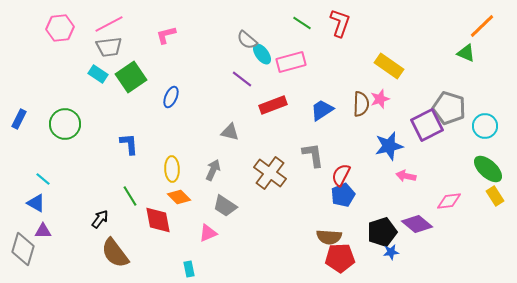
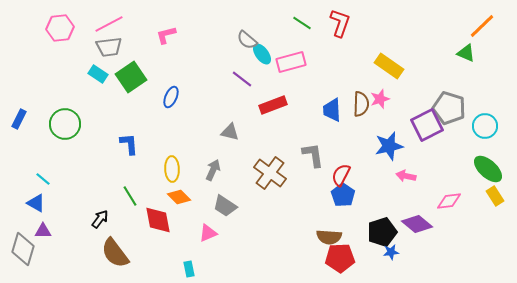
blue trapezoid at (322, 110): moved 10 px right; rotated 60 degrees counterclockwise
blue pentagon at (343, 195): rotated 15 degrees counterclockwise
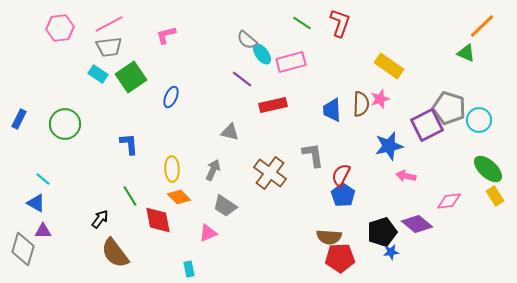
red rectangle at (273, 105): rotated 8 degrees clockwise
cyan circle at (485, 126): moved 6 px left, 6 px up
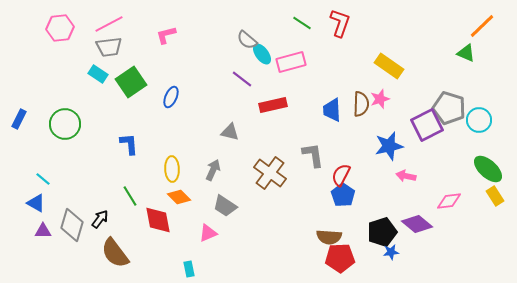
green square at (131, 77): moved 5 px down
gray diamond at (23, 249): moved 49 px right, 24 px up
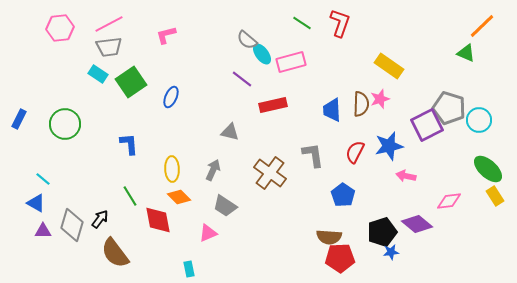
red semicircle at (341, 175): moved 14 px right, 23 px up
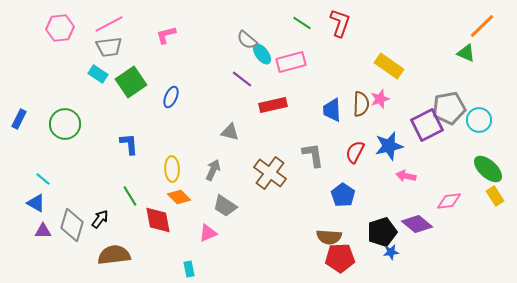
gray pentagon at (449, 108): rotated 28 degrees counterclockwise
brown semicircle at (115, 253): moved 1 px left, 2 px down; rotated 120 degrees clockwise
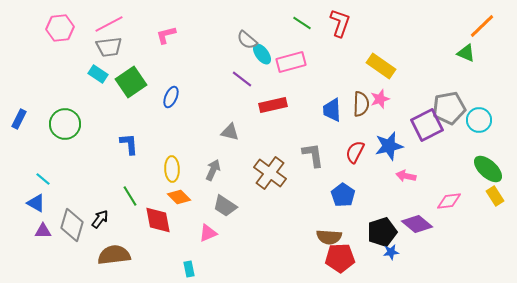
yellow rectangle at (389, 66): moved 8 px left
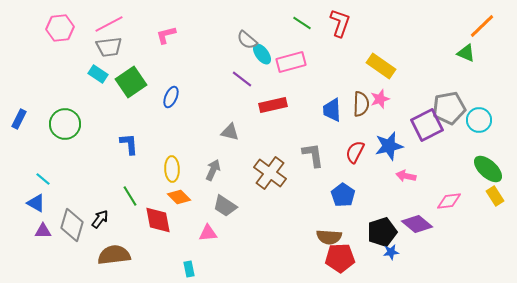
pink triangle at (208, 233): rotated 18 degrees clockwise
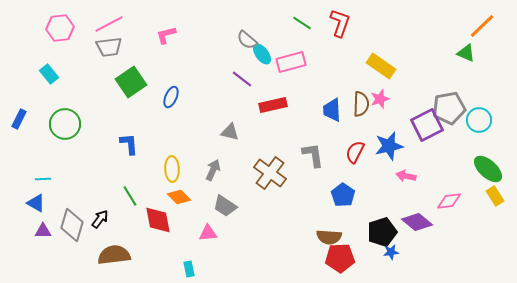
cyan rectangle at (98, 74): moved 49 px left; rotated 18 degrees clockwise
cyan line at (43, 179): rotated 42 degrees counterclockwise
purple diamond at (417, 224): moved 2 px up
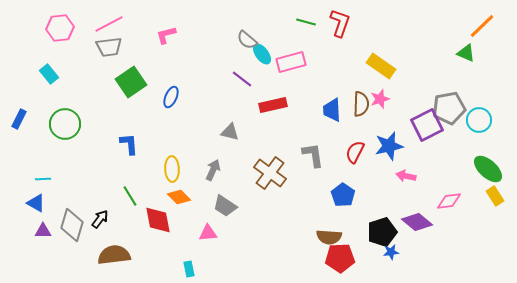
green line at (302, 23): moved 4 px right, 1 px up; rotated 18 degrees counterclockwise
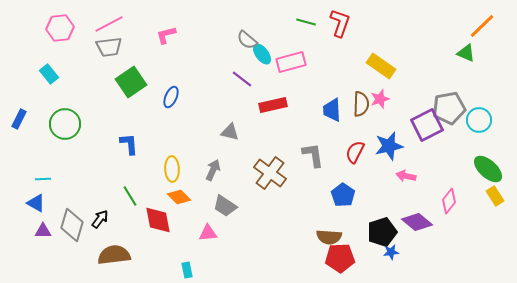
pink diamond at (449, 201): rotated 45 degrees counterclockwise
cyan rectangle at (189, 269): moved 2 px left, 1 px down
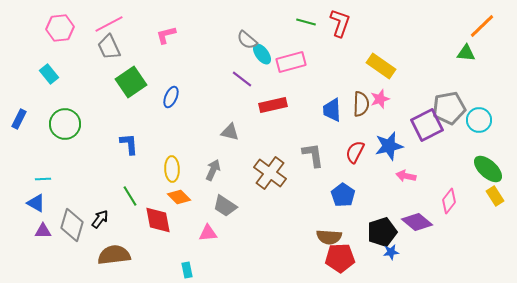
gray trapezoid at (109, 47): rotated 72 degrees clockwise
green triangle at (466, 53): rotated 18 degrees counterclockwise
